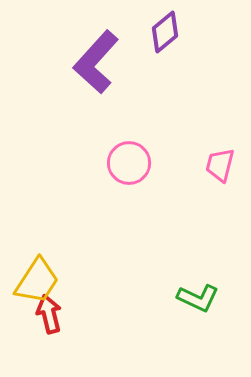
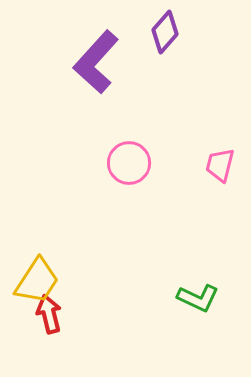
purple diamond: rotated 9 degrees counterclockwise
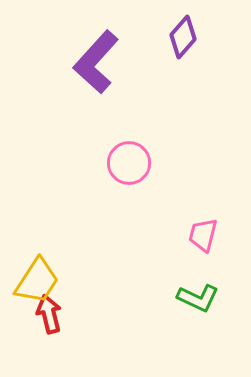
purple diamond: moved 18 px right, 5 px down
pink trapezoid: moved 17 px left, 70 px down
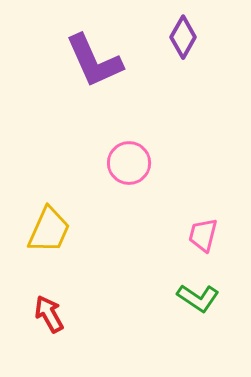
purple diamond: rotated 12 degrees counterclockwise
purple L-shape: moved 2 px left, 1 px up; rotated 66 degrees counterclockwise
yellow trapezoid: moved 12 px right, 51 px up; rotated 9 degrees counterclockwise
green L-shape: rotated 9 degrees clockwise
red arrow: rotated 15 degrees counterclockwise
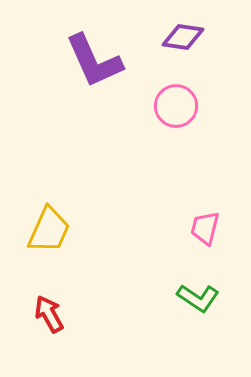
purple diamond: rotated 69 degrees clockwise
pink circle: moved 47 px right, 57 px up
pink trapezoid: moved 2 px right, 7 px up
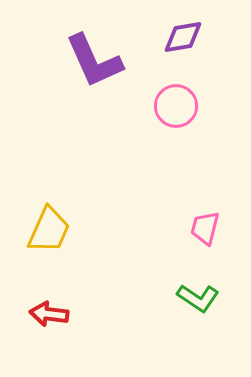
purple diamond: rotated 18 degrees counterclockwise
red arrow: rotated 54 degrees counterclockwise
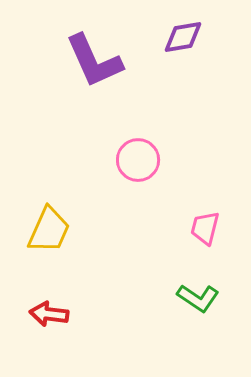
pink circle: moved 38 px left, 54 px down
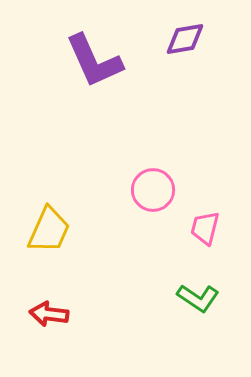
purple diamond: moved 2 px right, 2 px down
pink circle: moved 15 px right, 30 px down
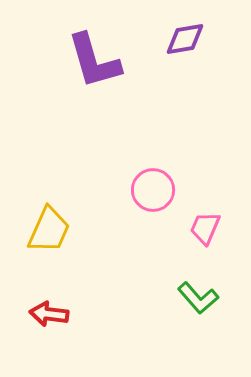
purple L-shape: rotated 8 degrees clockwise
pink trapezoid: rotated 9 degrees clockwise
green L-shape: rotated 15 degrees clockwise
